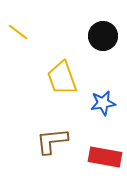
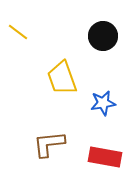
brown L-shape: moved 3 px left, 3 px down
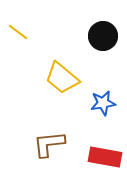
yellow trapezoid: rotated 30 degrees counterclockwise
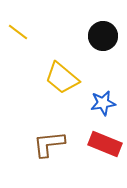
red rectangle: moved 13 px up; rotated 12 degrees clockwise
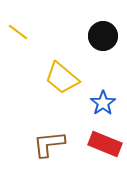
blue star: rotated 25 degrees counterclockwise
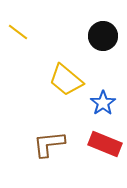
yellow trapezoid: moved 4 px right, 2 px down
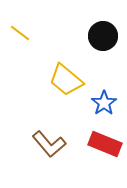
yellow line: moved 2 px right, 1 px down
blue star: moved 1 px right
brown L-shape: rotated 124 degrees counterclockwise
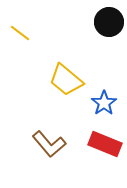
black circle: moved 6 px right, 14 px up
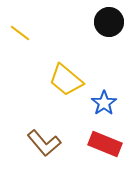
brown L-shape: moved 5 px left, 1 px up
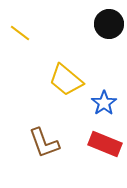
black circle: moved 2 px down
brown L-shape: rotated 20 degrees clockwise
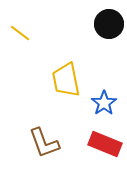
yellow trapezoid: rotated 39 degrees clockwise
